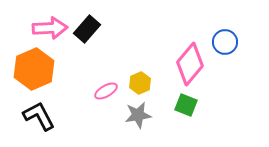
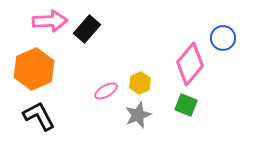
pink arrow: moved 7 px up
blue circle: moved 2 px left, 4 px up
gray star: rotated 12 degrees counterclockwise
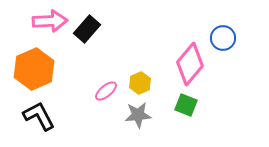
pink ellipse: rotated 10 degrees counterclockwise
gray star: rotated 16 degrees clockwise
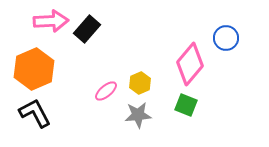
pink arrow: moved 1 px right
blue circle: moved 3 px right
black L-shape: moved 4 px left, 3 px up
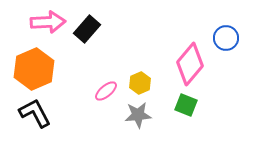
pink arrow: moved 3 px left, 1 px down
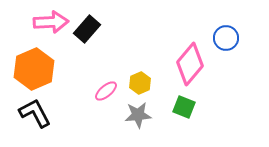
pink arrow: moved 3 px right
green square: moved 2 px left, 2 px down
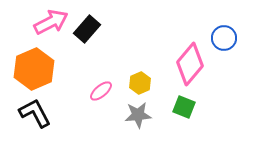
pink arrow: rotated 24 degrees counterclockwise
blue circle: moved 2 px left
pink ellipse: moved 5 px left
